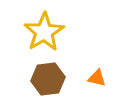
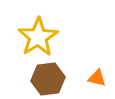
yellow star: moved 6 px left, 5 px down
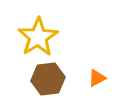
orange triangle: rotated 42 degrees counterclockwise
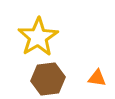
orange triangle: rotated 36 degrees clockwise
